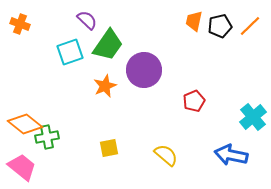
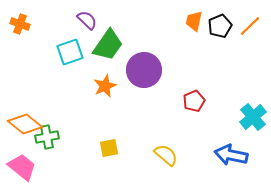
black pentagon: rotated 10 degrees counterclockwise
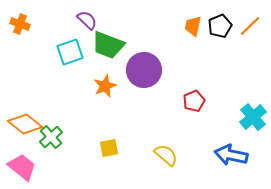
orange trapezoid: moved 1 px left, 5 px down
green trapezoid: rotated 76 degrees clockwise
green cross: moved 4 px right; rotated 30 degrees counterclockwise
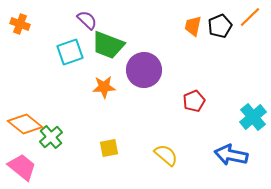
orange line: moved 9 px up
orange star: moved 1 px left, 1 px down; rotated 20 degrees clockwise
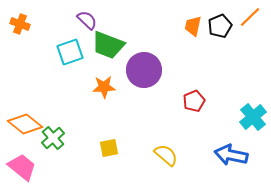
green cross: moved 2 px right, 1 px down
